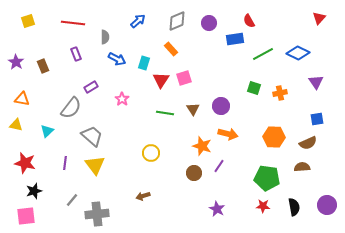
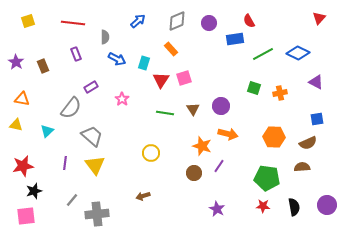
purple triangle at (316, 82): rotated 28 degrees counterclockwise
red star at (25, 163): moved 2 px left, 3 px down; rotated 25 degrees counterclockwise
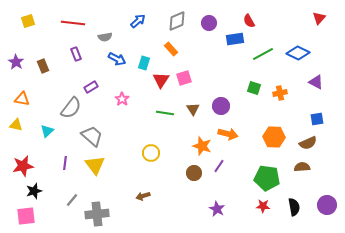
gray semicircle at (105, 37): rotated 80 degrees clockwise
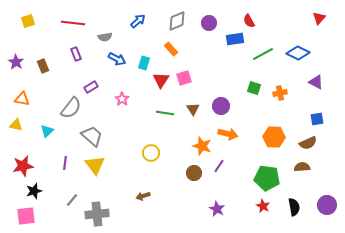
red star at (263, 206): rotated 24 degrees clockwise
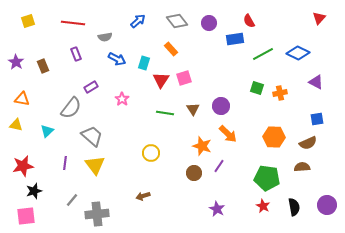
gray diamond at (177, 21): rotated 75 degrees clockwise
green square at (254, 88): moved 3 px right
orange arrow at (228, 134): rotated 30 degrees clockwise
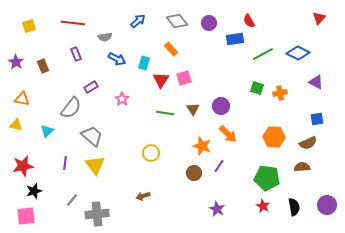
yellow square at (28, 21): moved 1 px right, 5 px down
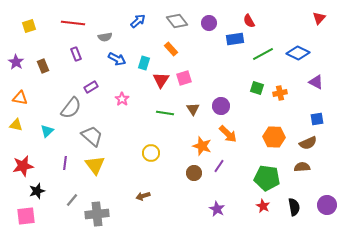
orange triangle at (22, 99): moved 2 px left, 1 px up
black star at (34, 191): moved 3 px right
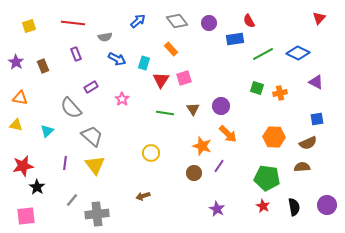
gray semicircle at (71, 108): rotated 100 degrees clockwise
black star at (37, 191): moved 4 px up; rotated 21 degrees counterclockwise
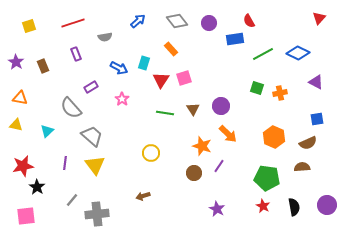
red line at (73, 23): rotated 25 degrees counterclockwise
blue arrow at (117, 59): moved 2 px right, 9 px down
orange hexagon at (274, 137): rotated 20 degrees clockwise
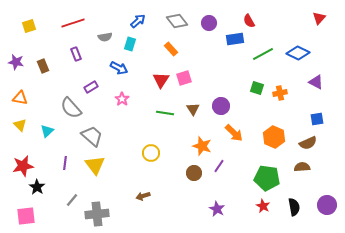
purple star at (16, 62): rotated 21 degrees counterclockwise
cyan rectangle at (144, 63): moved 14 px left, 19 px up
yellow triangle at (16, 125): moved 4 px right; rotated 32 degrees clockwise
orange arrow at (228, 134): moved 6 px right, 1 px up
